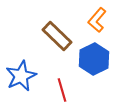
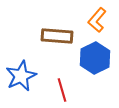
brown rectangle: rotated 40 degrees counterclockwise
blue hexagon: moved 1 px right, 1 px up
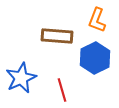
orange L-shape: rotated 20 degrees counterclockwise
blue star: moved 2 px down
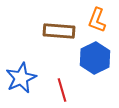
brown rectangle: moved 2 px right, 5 px up
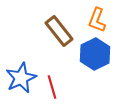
brown rectangle: rotated 48 degrees clockwise
blue hexagon: moved 4 px up
red line: moved 10 px left, 3 px up
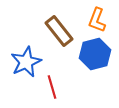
blue hexagon: rotated 12 degrees clockwise
blue star: moved 5 px right, 16 px up
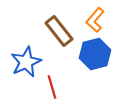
orange L-shape: moved 2 px left; rotated 20 degrees clockwise
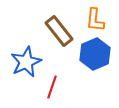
orange L-shape: rotated 35 degrees counterclockwise
blue hexagon: rotated 8 degrees counterclockwise
red line: rotated 35 degrees clockwise
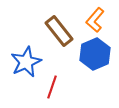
orange L-shape: rotated 35 degrees clockwise
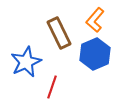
brown rectangle: moved 2 px down; rotated 12 degrees clockwise
